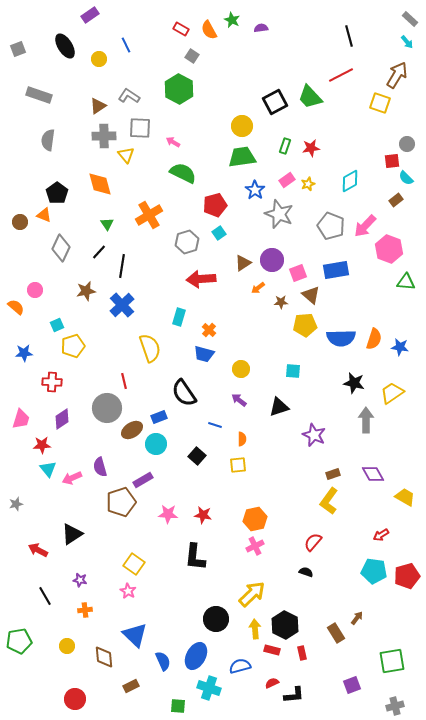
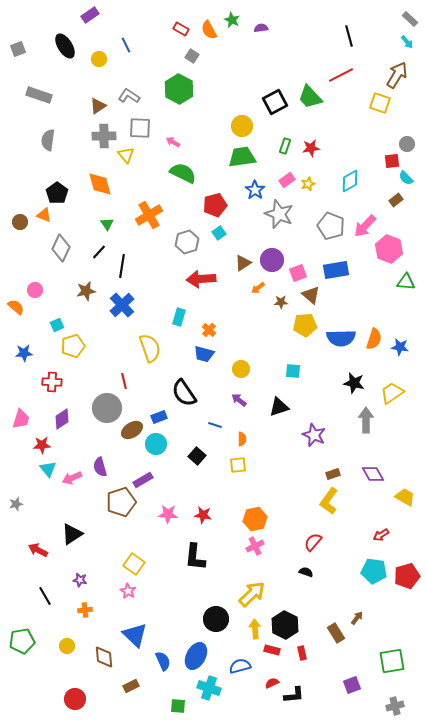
green pentagon at (19, 641): moved 3 px right
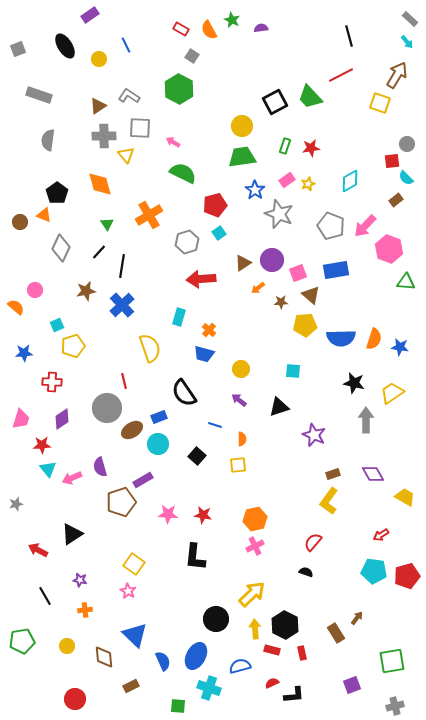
cyan circle at (156, 444): moved 2 px right
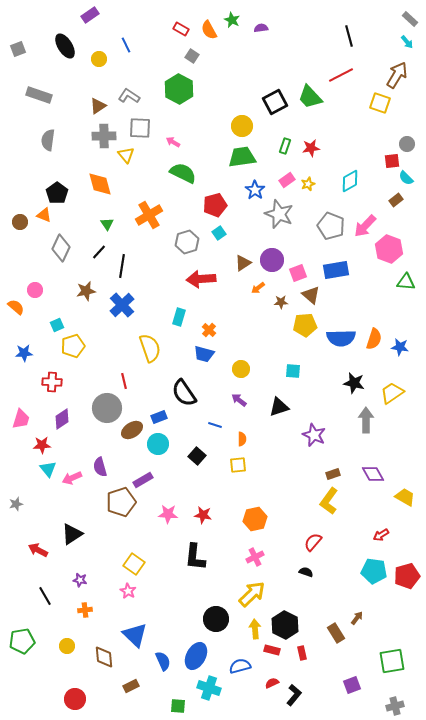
pink cross at (255, 546): moved 11 px down
black L-shape at (294, 695): rotated 45 degrees counterclockwise
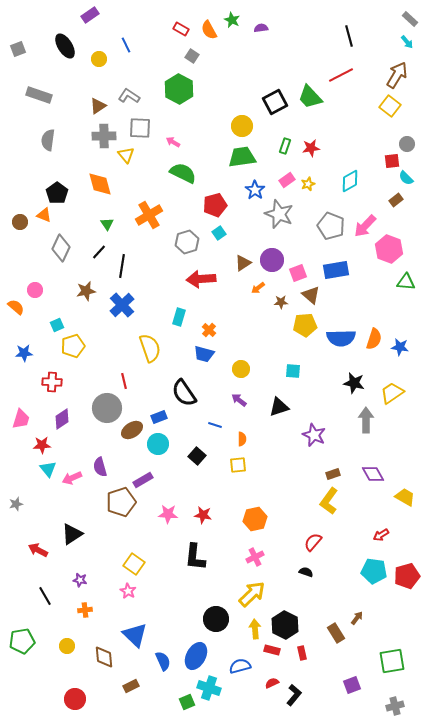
yellow square at (380, 103): moved 10 px right, 3 px down; rotated 20 degrees clockwise
green square at (178, 706): moved 9 px right, 4 px up; rotated 28 degrees counterclockwise
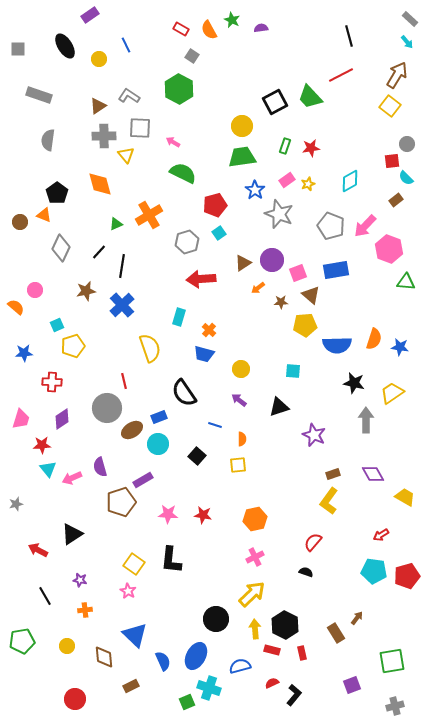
gray square at (18, 49): rotated 21 degrees clockwise
green triangle at (107, 224): moved 9 px right; rotated 40 degrees clockwise
blue semicircle at (341, 338): moved 4 px left, 7 px down
black L-shape at (195, 557): moved 24 px left, 3 px down
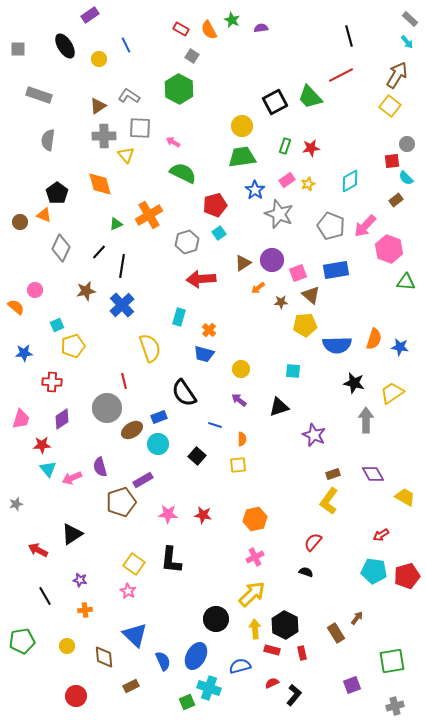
red circle at (75, 699): moved 1 px right, 3 px up
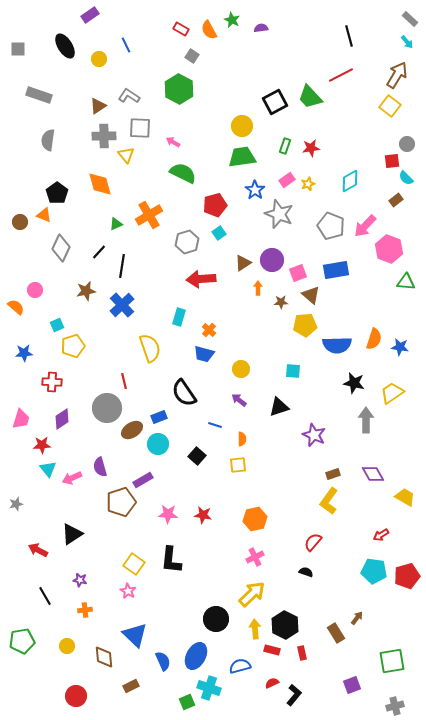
orange arrow at (258, 288): rotated 128 degrees clockwise
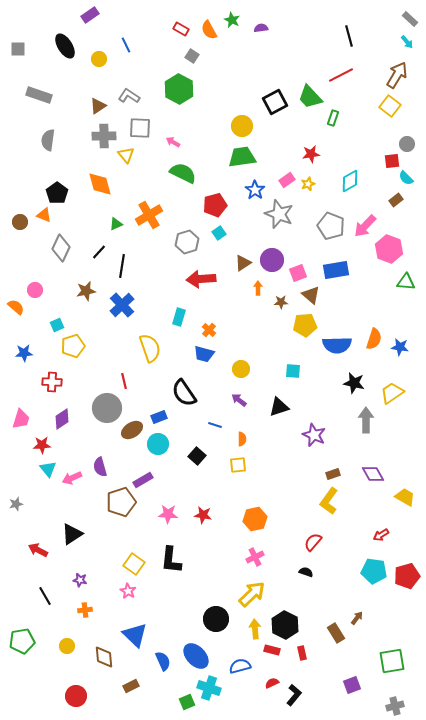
green rectangle at (285, 146): moved 48 px right, 28 px up
red star at (311, 148): moved 6 px down
blue ellipse at (196, 656): rotated 72 degrees counterclockwise
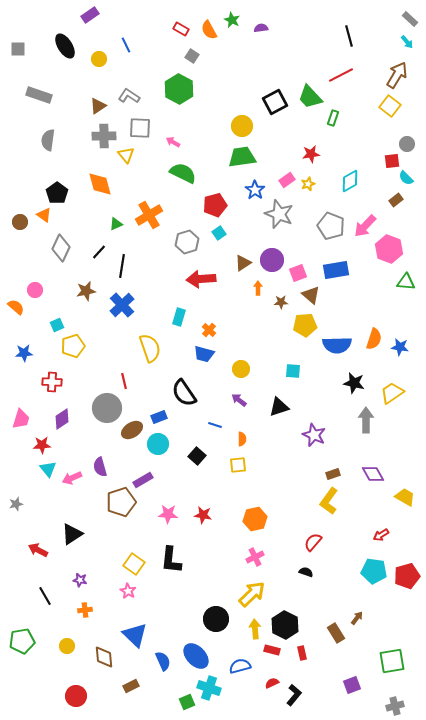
orange triangle at (44, 215): rotated 14 degrees clockwise
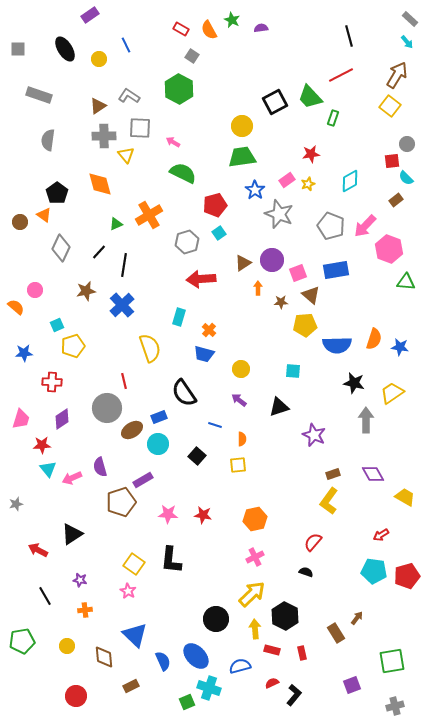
black ellipse at (65, 46): moved 3 px down
black line at (122, 266): moved 2 px right, 1 px up
black hexagon at (285, 625): moved 9 px up
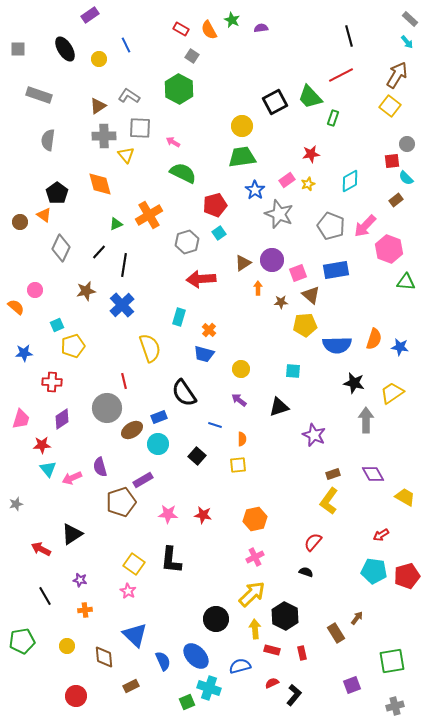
red arrow at (38, 550): moved 3 px right, 1 px up
